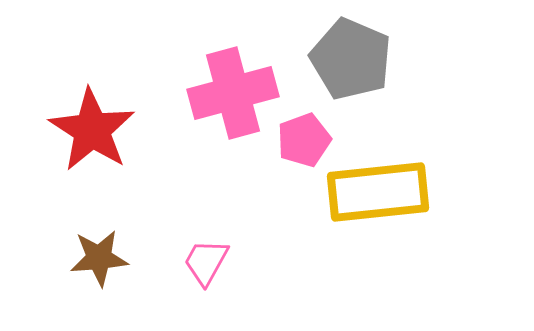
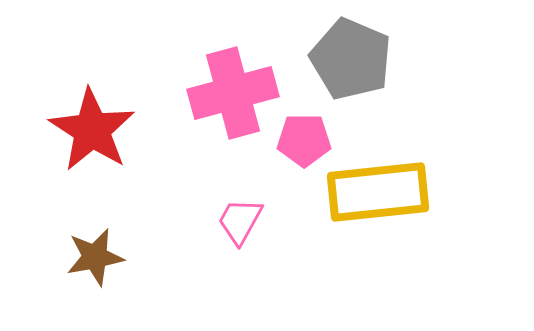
pink pentagon: rotated 20 degrees clockwise
brown star: moved 4 px left, 1 px up; rotated 6 degrees counterclockwise
pink trapezoid: moved 34 px right, 41 px up
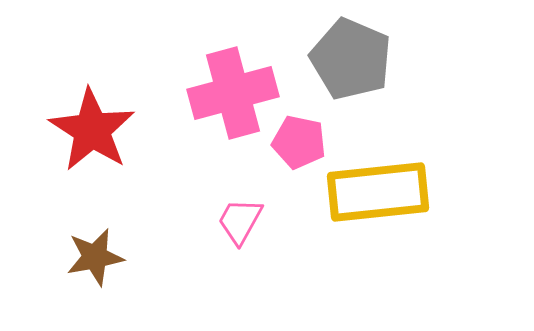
pink pentagon: moved 5 px left, 2 px down; rotated 12 degrees clockwise
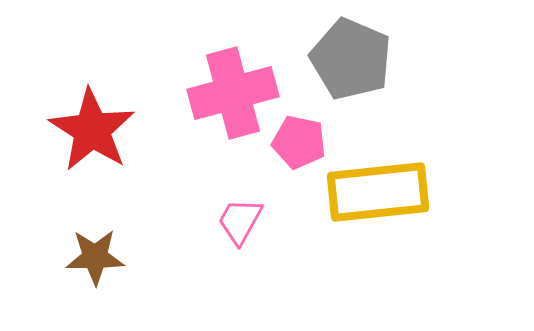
brown star: rotated 10 degrees clockwise
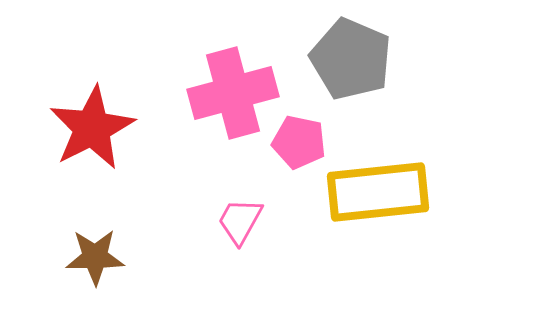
red star: moved 2 px up; rotated 12 degrees clockwise
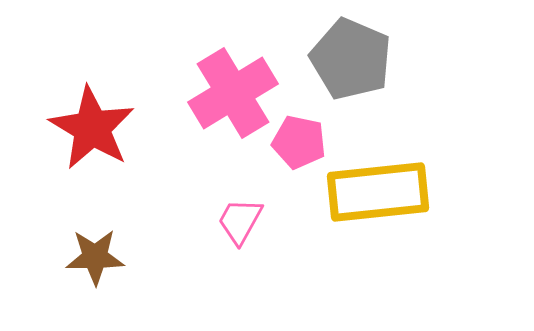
pink cross: rotated 16 degrees counterclockwise
red star: rotated 14 degrees counterclockwise
